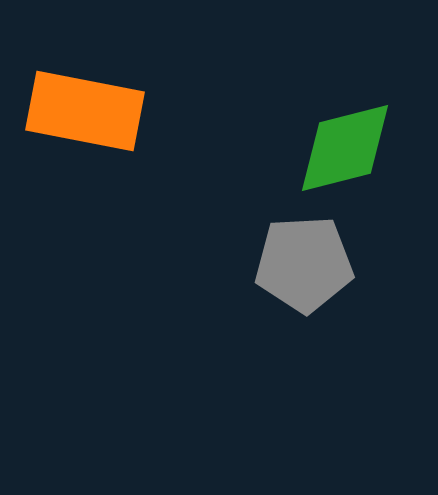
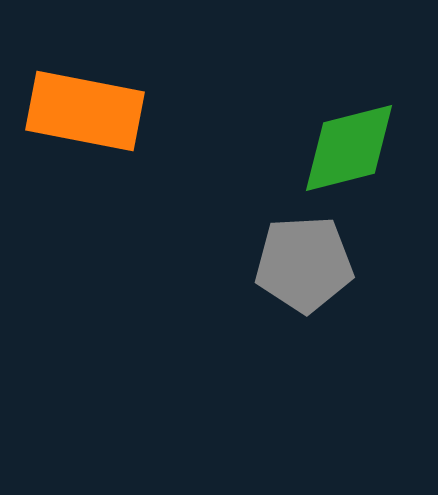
green diamond: moved 4 px right
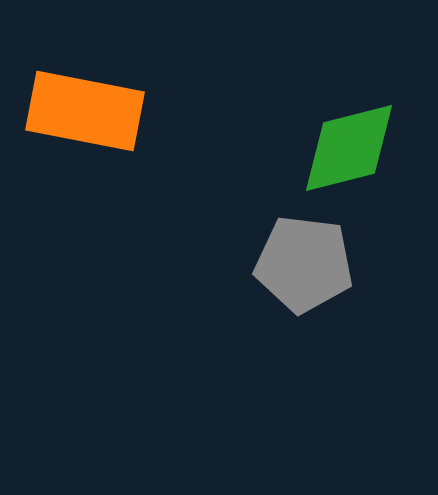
gray pentagon: rotated 10 degrees clockwise
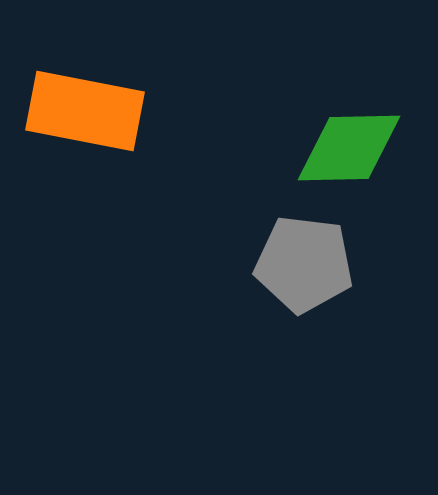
green diamond: rotated 13 degrees clockwise
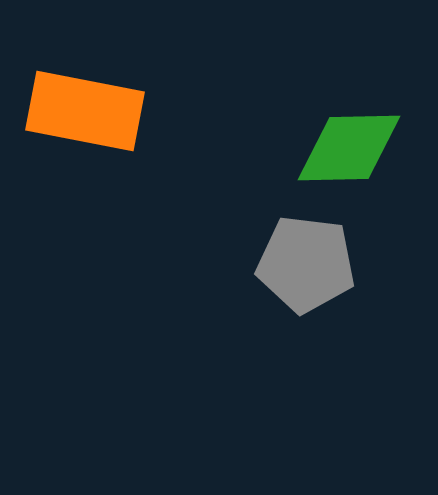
gray pentagon: moved 2 px right
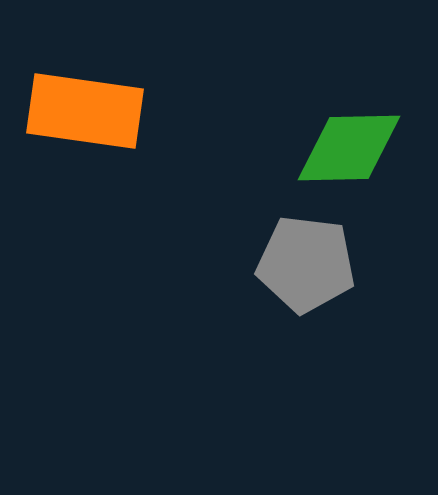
orange rectangle: rotated 3 degrees counterclockwise
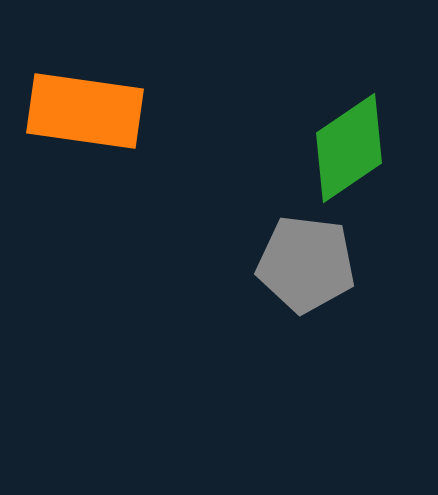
green diamond: rotated 33 degrees counterclockwise
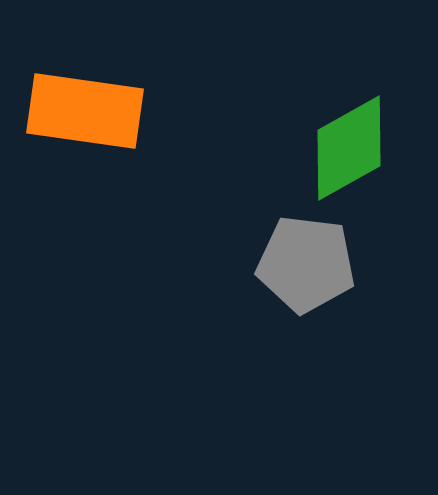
green diamond: rotated 5 degrees clockwise
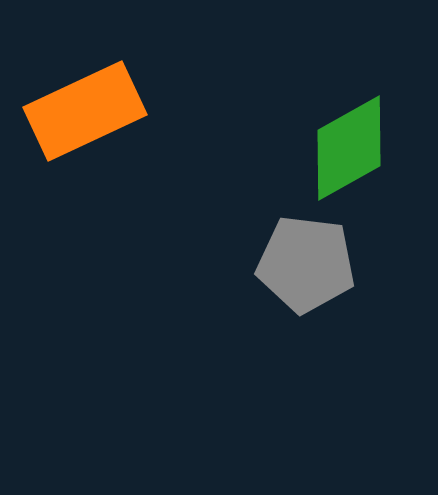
orange rectangle: rotated 33 degrees counterclockwise
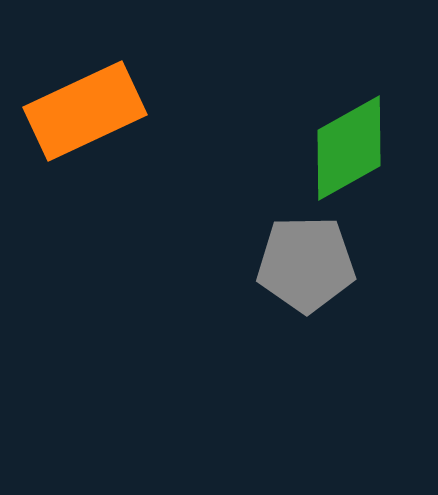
gray pentagon: rotated 8 degrees counterclockwise
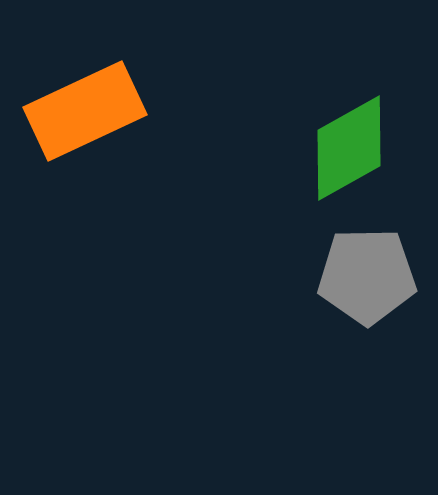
gray pentagon: moved 61 px right, 12 px down
